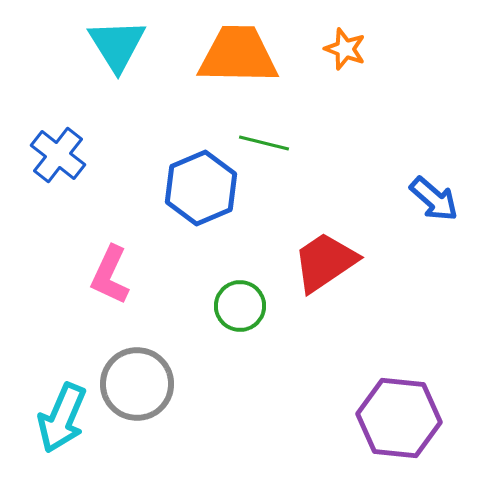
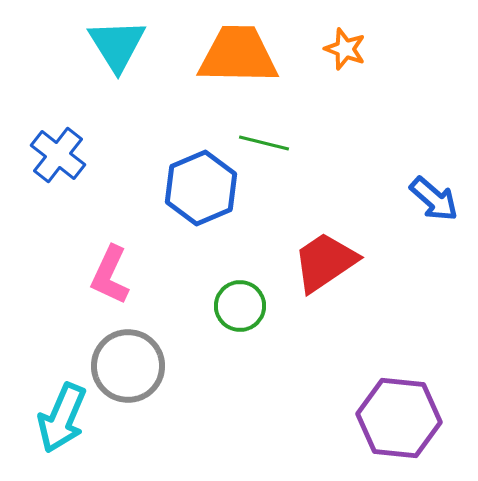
gray circle: moved 9 px left, 18 px up
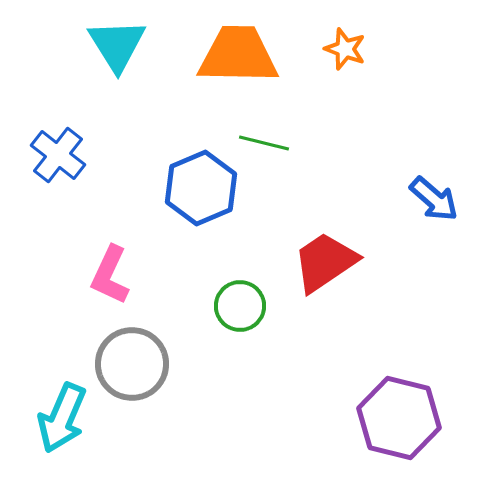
gray circle: moved 4 px right, 2 px up
purple hexagon: rotated 8 degrees clockwise
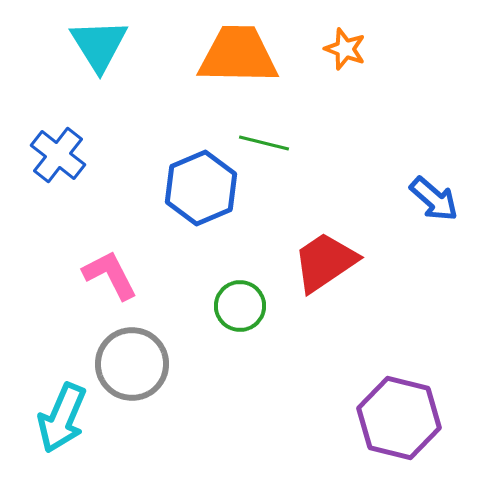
cyan triangle: moved 18 px left
pink L-shape: rotated 128 degrees clockwise
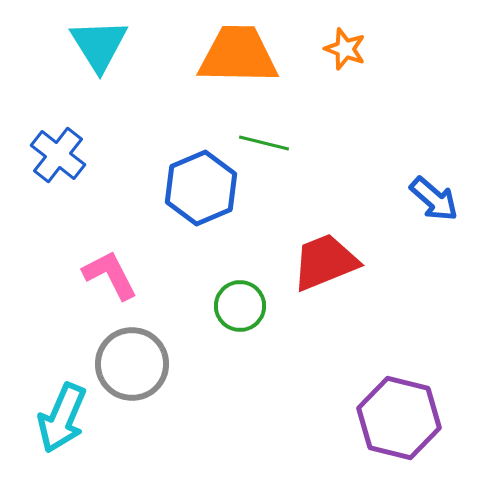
red trapezoid: rotated 12 degrees clockwise
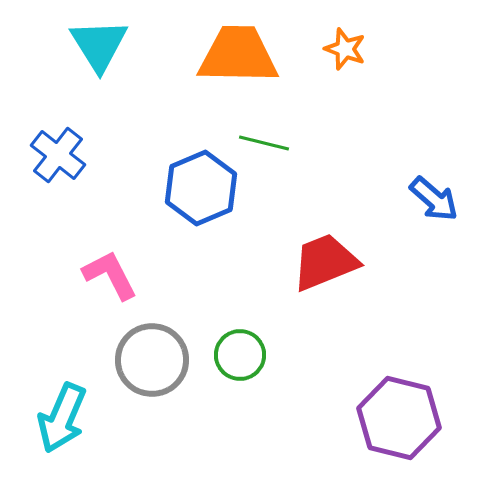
green circle: moved 49 px down
gray circle: moved 20 px right, 4 px up
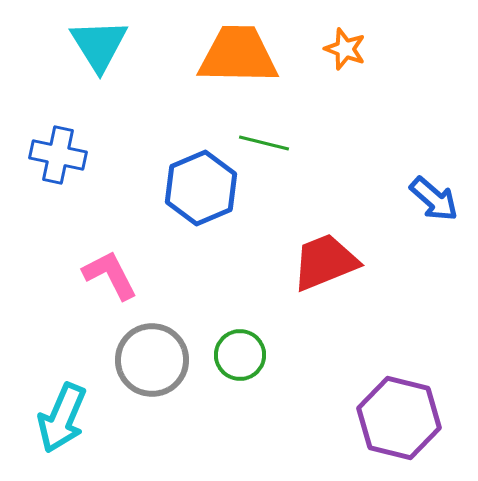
blue cross: rotated 26 degrees counterclockwise
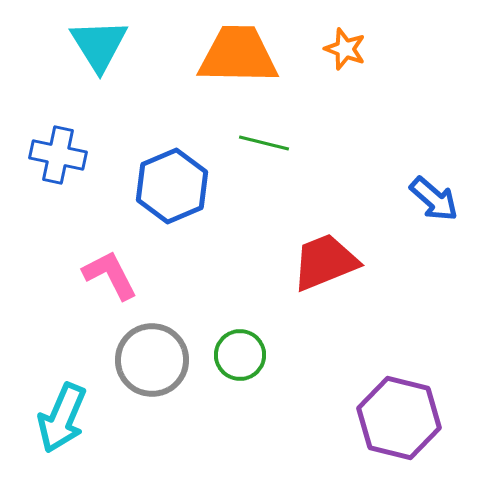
blue hexagon: moved 29 px left, 2 px up
